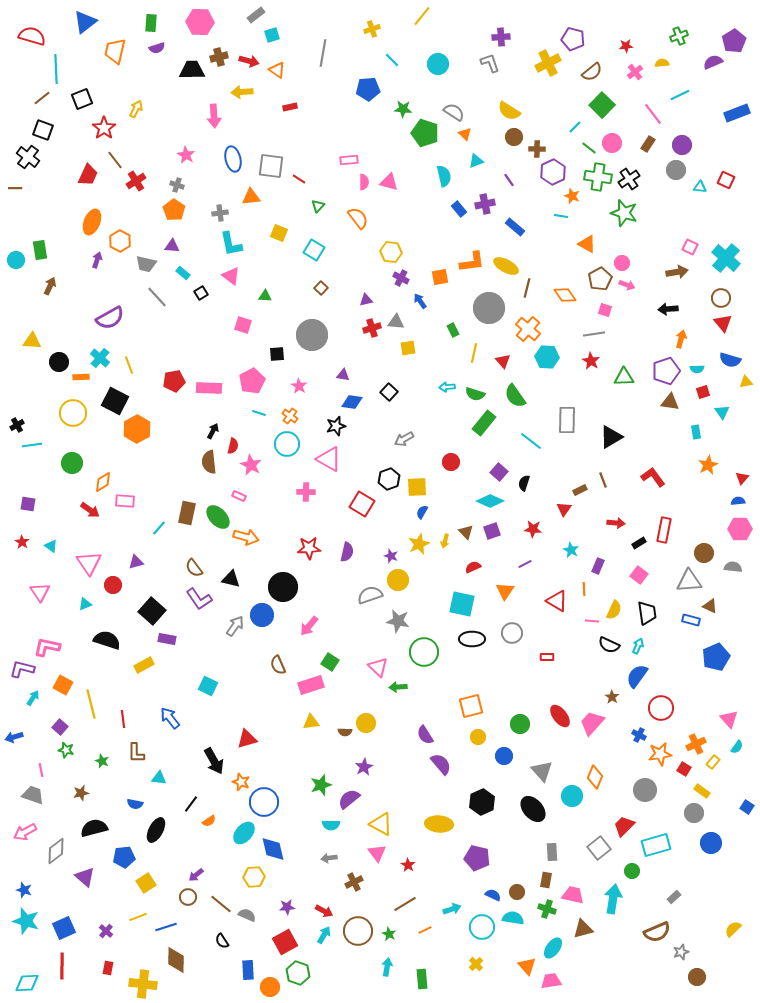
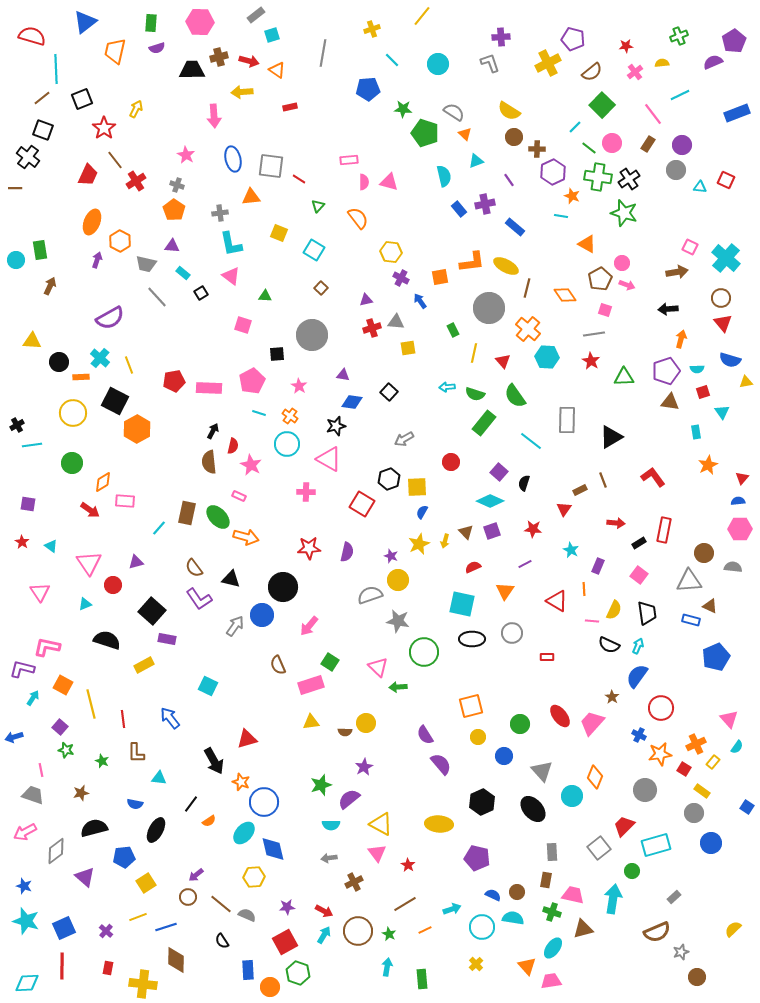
blue star at (24, 890): moved 4 px up
green cross at (547, 909): moved 5 px right, 3 px down
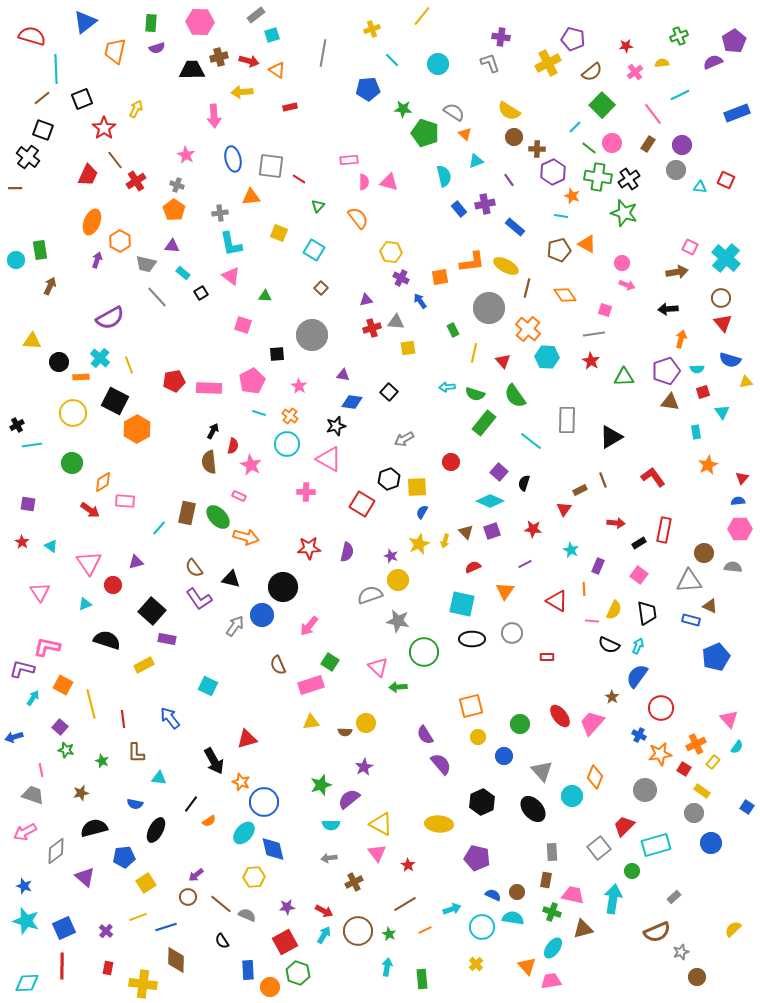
purple cross at (501, 37): rotated 12 degrees clockwise
brown pentagon at (600, 279): moved 41 px left, 29 px up; rotated 15 degrees clockwise
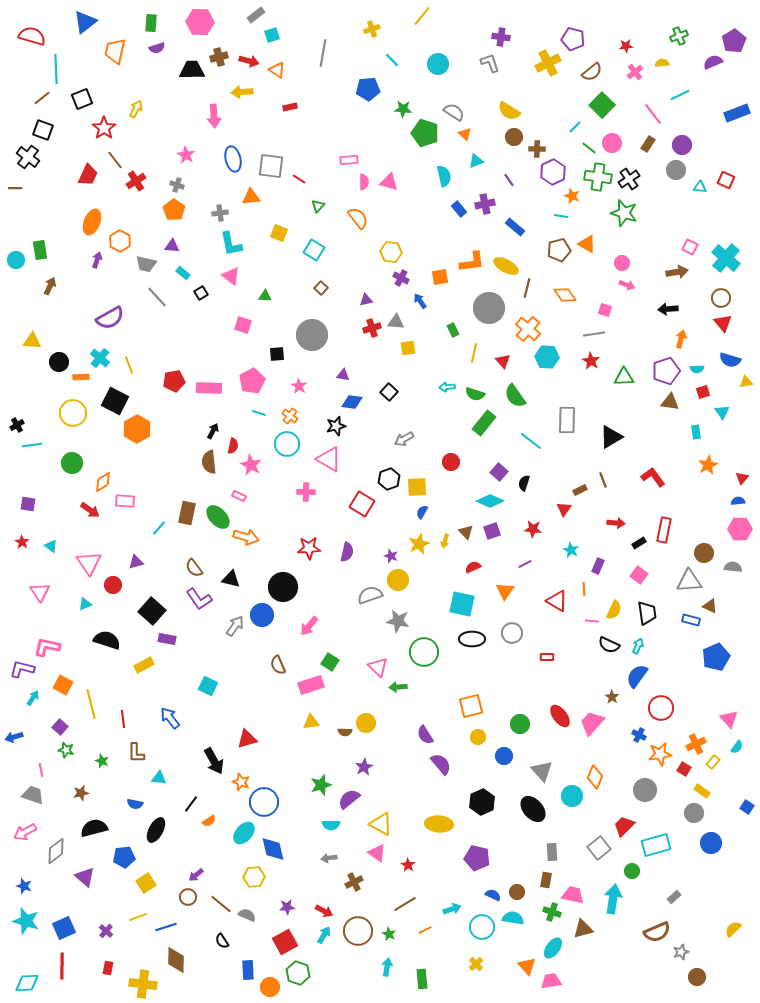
pink triangle at (377, 853): rotated 18 degrees counterclockwise
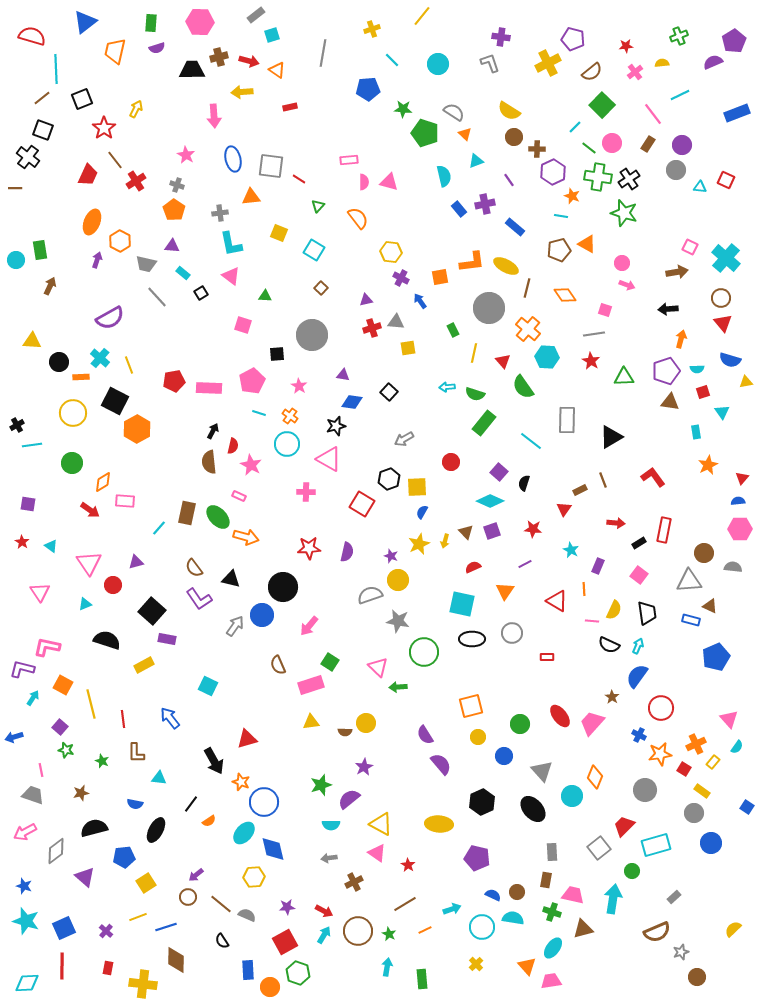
green semicircle at (515, 396): moved 8 px right, 9 px up
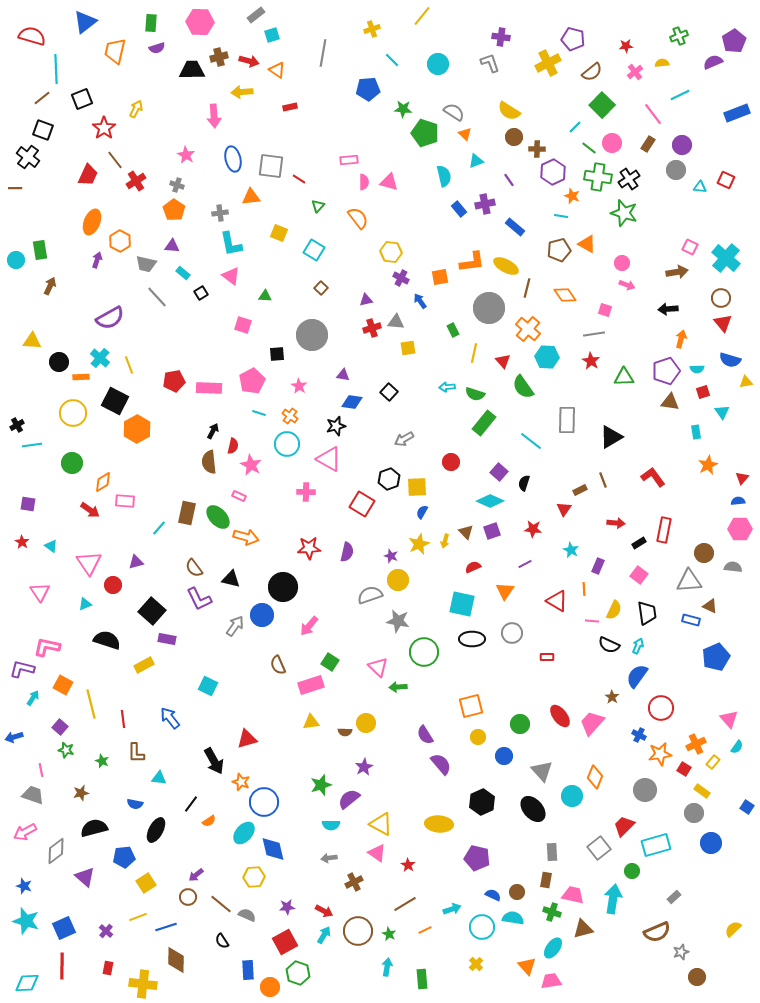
purple L-shape at (199, 599): rotated 8 degrees clockwise
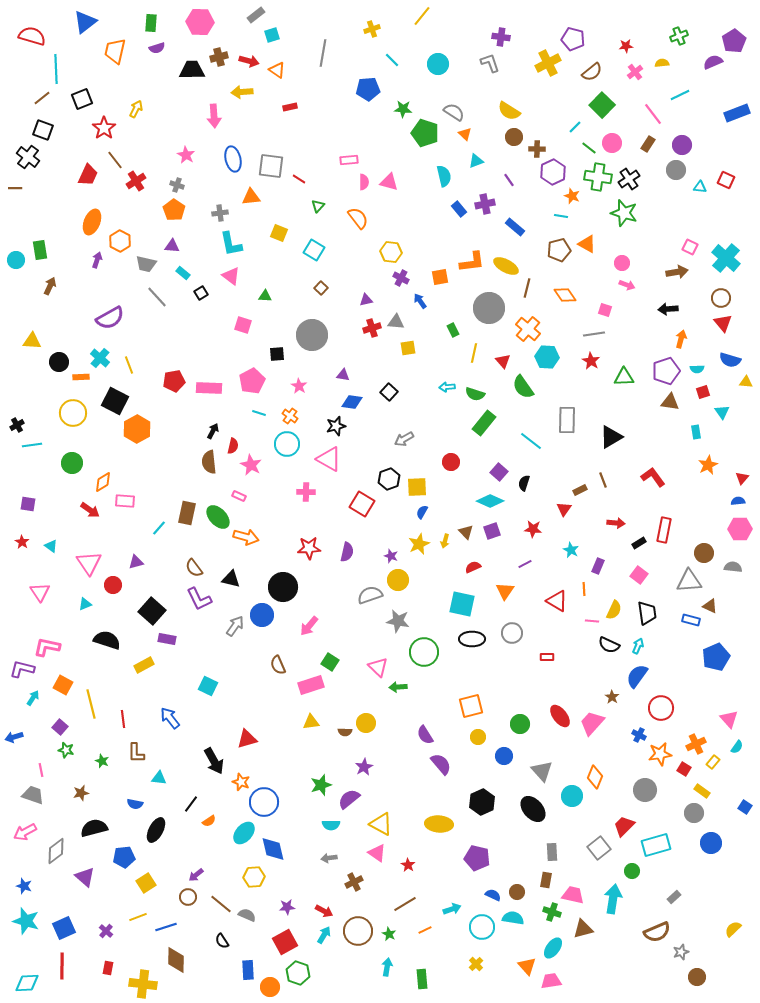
yellow triangle at (746, 382): rotated 16 degrees clockwise
blue square at (747, 807): moved 2 px left
